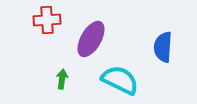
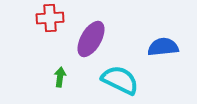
red cross: moved 3 px right, 2 px up
blue semicircle: rotated 80 degrees clockwise
green arrow: moved 2 px left, 2 px up
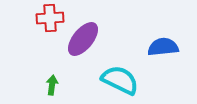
purple ellipse: moved 8 px left; rotated 9 degrees clockwise
green arrow: moved 8 px left, 8 px down
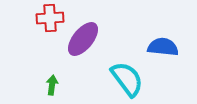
blue semicircle: rotated 12 degrees clockwise
cyan semicircle: moved 7 px right, 1 px up; rotated 27 degrees clockwise
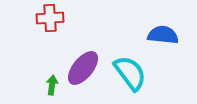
purple ellipse: moved 29 px down
blue semicircle: moved 12 px up
cyan semicircle: moved 3 px right, 6 px up
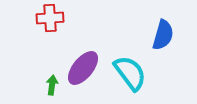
blue semicircle: rotated 100 degrees clockwise
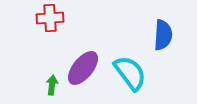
blue semicircle: rotated 12 degrees counterclockwise
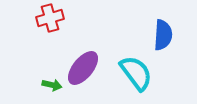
red cross: rotated 12 degrees counterclockwise
cyan semicircle: moved 6 px right
green arrow: rotated 96 degrees clockwise
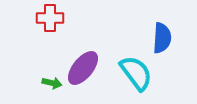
red cross: rotated 16 degrees clockwise
blue semicircle: moved 1 px left, 3 px down
green arrow: moved 2 px up
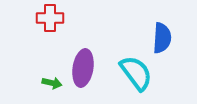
purple ellipse: rotated 30 degrees counterclockwise
